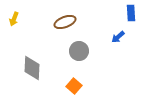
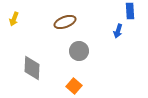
blue rectangle: moved 1 px left, 2 px up
blue arrow: moved 6 px up; rotated 32 degrees counterclockwise
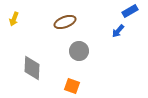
blue rectangle: rotated 63 degrees clockwise
blue arrow: rotated 24 degrees clockwise
orange square: moved 2 px left; rotated 21 degrees counterclockwise
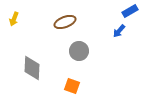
blue arrow: moved 1 px right
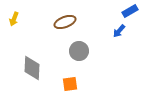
orange square: moved 2 px left, 2 px up; rotated 28 degrees counterclockwise
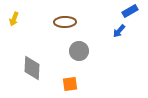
brown ellipse: rotated 20 degrees clockwise
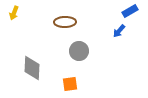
yellow arrow: moved 6 px up
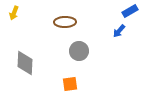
gray diamond: moved 7 px left, 5 px up
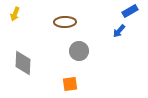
yellow arrow: moved 1 px right, 1 px down
gray diamond: moved 2 px left
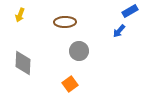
yellow arrow: moved 5 px right, 1 px down
orange square: rotated 28 degrees counterclockwise
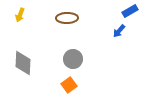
brown ellipse: moved 2 px right, 4 px up
gray circle: moved 6 px left, 8 px down
orange square: moved 1 px left, 1 px down
